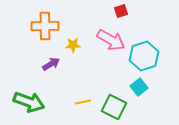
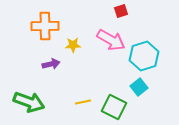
purple arrow: rotated 18 degrees clockwise
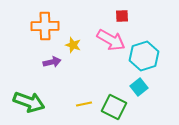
red square: moved 1 px right, 5 px down; rotated 16 degrees clockwise
yellow star: rotated 21 degrees clockwise
purple arrow: moved 1 px right, 2 px up
yellow line: moved 1 px right, 2 px down
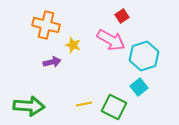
red square: rotated 32 degrees counterclockwise
orange cross: moved 1 px right, 1 px up; rotated 16 degrees clockwise
green arrow: moved 4 px down; rotated 16 degrees counterclockwise
